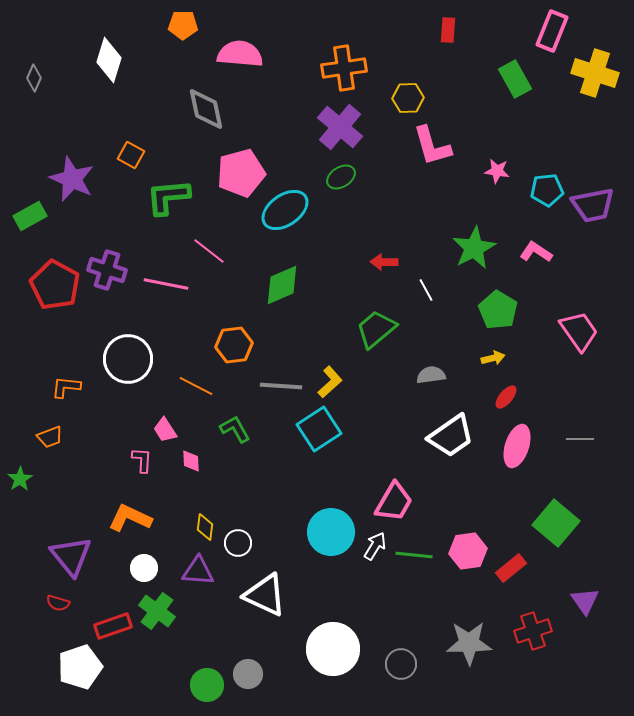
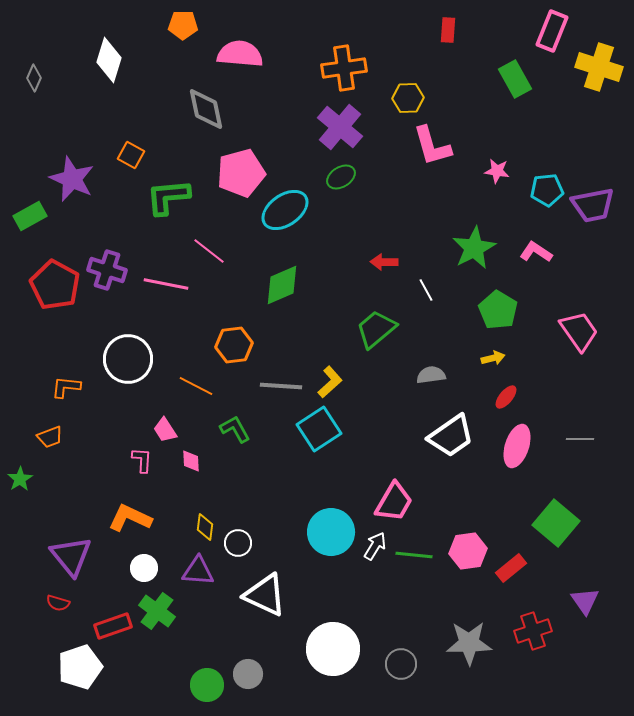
yellow cross at (595, 73): moved 4 px right, 6 px up
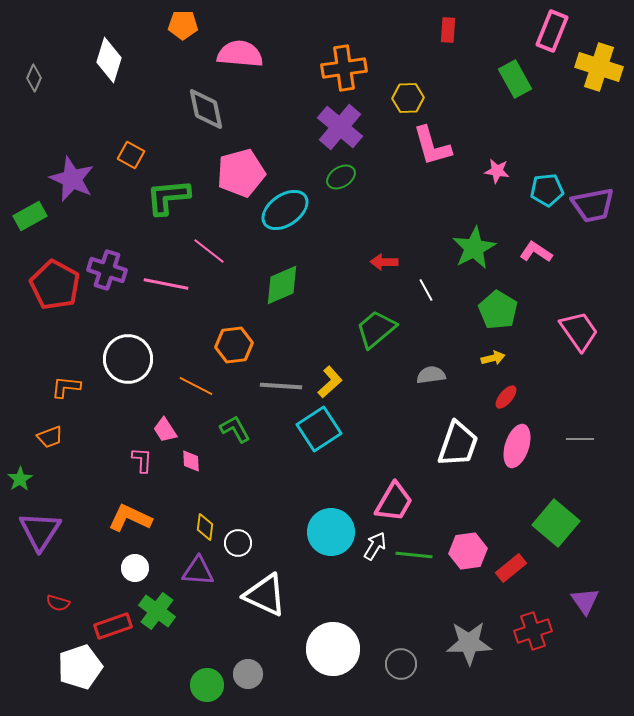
white trapezoid at (451, 436): moved 7 px right, 8 px down; rotated 36 degrees counterclockwise
purple triangle at (71, 556): moved 31 px left, 25 px up; rotated 12 degrees clockwise
white circle at (144, 568): moved 9 px left
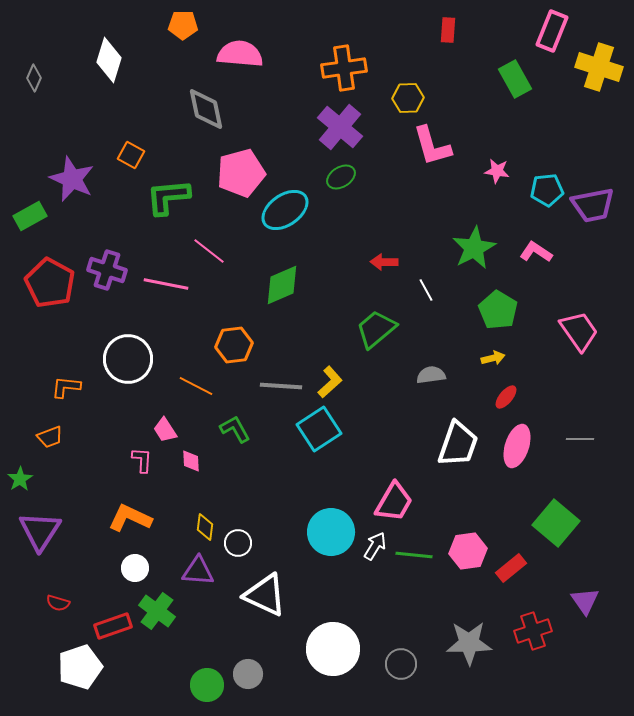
red pentagon at (55, 285): moved 5 px left, 2 px up
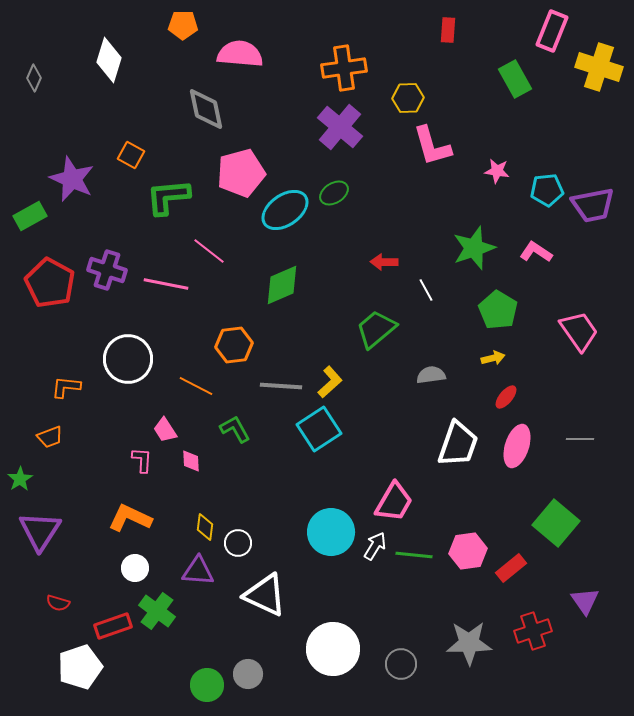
green ellipse at (341, 177): moved 7 px left, 16 px down
green star at (474, 248): rotated 9 degrees clockwise
